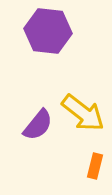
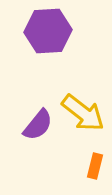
purple hexagon: rotated 9 degrees counterclockwise
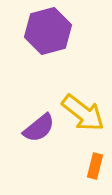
purple hexagon: rotated 12 degrees counterclockwise
purple semicircle: moved 1 px right, 3 px down; rotated 12 degrees clockwise
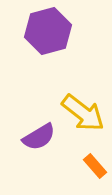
purple semicircle: moved 9 px down; rotated 8 degrees clockwise
orange rectangle: rotated 55 degrees counterclockwise
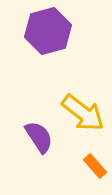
purple semicircle: rotated 92 degrees counterclockwise
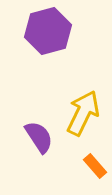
yellow arrow: rotated 102 degrees counterclockwise
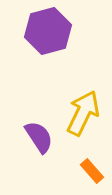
orange rectangle: moved 3 px left, 5 px down
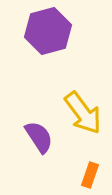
yellow arrow: rotated 117 degrees clockwise
orange rectangle: moved 2 px left, 4 px down; rotated 60 degrees clockwise
